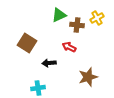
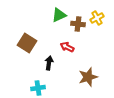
brown cross: moved 1 px right, 1 px up
red arrow: moved 2 px left
black arrow: rotated 104 degrees clockwise
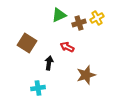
brown cross: moved 1 px right, 1 px up; rotated 24 degrees counterclockwise
brown star: moved 2 px left, 2 px up
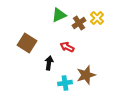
yellow cross: rotated 16 degrees counterclockwise
brown cross: rotated 16 degrees counterclockwise
cyan cross: moved 27 px right, 5 px up
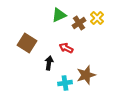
red arrow: moved 1 px left, 1 px down
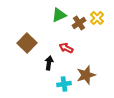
brown square: rotated 12 degrees clockwise
cyan cross: moved 1 px left, 1 px down
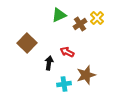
brown cross: moved 1 px right, 1 px down
red arrow: moved 1 px right, 4 px down
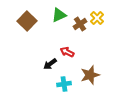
brown square: moved 22 px up
black arrow: moved 1 px right, 1 px down; rotated 136 degrees counterclockwise
brown star: moved 4 px right
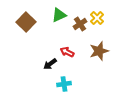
brown square: moved 1 px left, 1 px down
brown star: moved 9 px right, 24 px up
